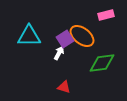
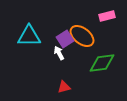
pink rectangle: moved 1 px right, 1 px down
white arrow: rotated 56 degrees counterclockwise
red triangle: rotated 32 degrees counterclockwise
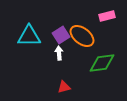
purple square: moved 4 px left, 4 px up
white arrow: rotated 24 degrees clockwise
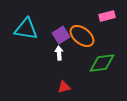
cyan triangle: moved 3 px left, 7 px up; rotated 10 degrees clockwise
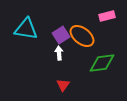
red triangle: moved 1 px left, 2 px up; rotated 40 degrees counterclockwise
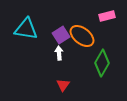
green diamond: rotated 52 degrees counterclockwise
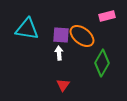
cyan triangle: moved 1 px right
purple square: rotated 36 degrees clockwise
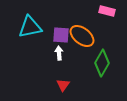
pink rectangle: moved 5 px up; rotated 28 degrees clockwise
cyan triangle: moved 3 px right, 2 px up; rotated 20 degrees counterclockwise
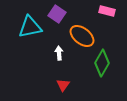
purple square: moved 4 px left, 21 px up; rotated 30 degrees clockwise
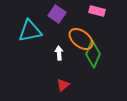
pink rectangle: moved 10 px left
cyan triangle: moved 4 px down
orange ellipse: moved 1 px left, 3 px down
green diamond: moved 9 px left, 9 px up; rotated 8 degrees counterclockwise
red triangle: rotated 16 degrees clockwise
